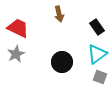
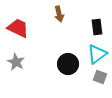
black rectangle: rotated 28 degrees clockwise
gray star: moved 8 px down; rotated 18 degrees counterclockwise
black circle: moved 6 px right, 2 px down
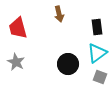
red trapezoid: rotated 130 degrees counterclockwise
cyan triangle: moved 1 px up
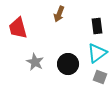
brown arrow: rotated 35 degrees clockwise
black rectangle: moved 1 px up
gray star: moved 19 px right
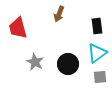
gray square: rotated 24 degrees counterclockwise
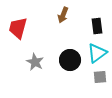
brown arrow: moved 4 px right, 1 px down
red trapezoid: rotated 30 degrees clockwise
black circle: moved 2 px right, 4 px up
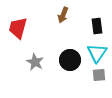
cyan triangle: rotated 20 degrees counterclockwise
gray square: moved 1 px left, 2 px up
